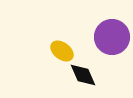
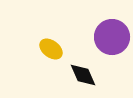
yellow ellipse: moved 11 px left, 2 px up
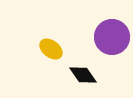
black diamond: rotated 12 degrees counterclockwise
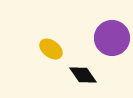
purple circle: moved 1 px down
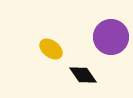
purple circle: moved 1 px left, 1 px up
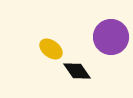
black diamond: moved 6 px left, 4 px up
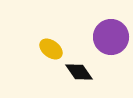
black diamond: moved 2 px right, 1 px down
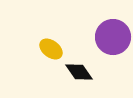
purple circle: moved 2 px right
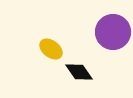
purple circle: moved 5 px up
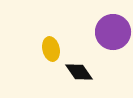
yellow ellipse: rotated 40 degrees clockwise
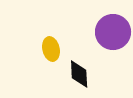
black diamond: moved 2 px down; rotated 32 degrees clockwise
